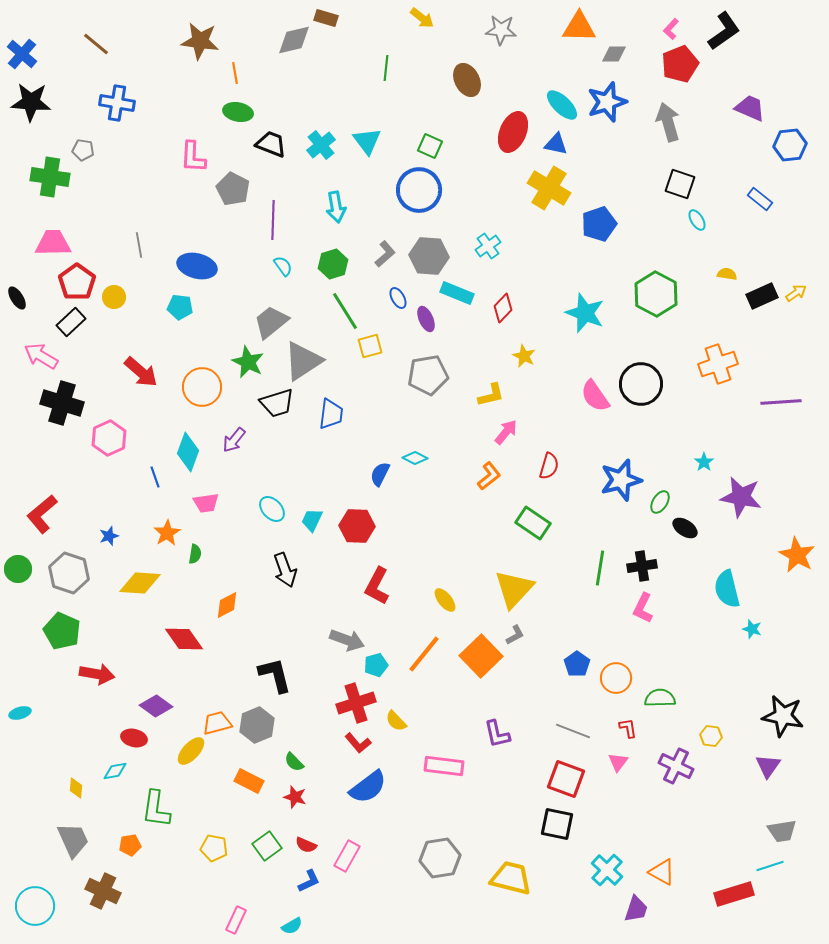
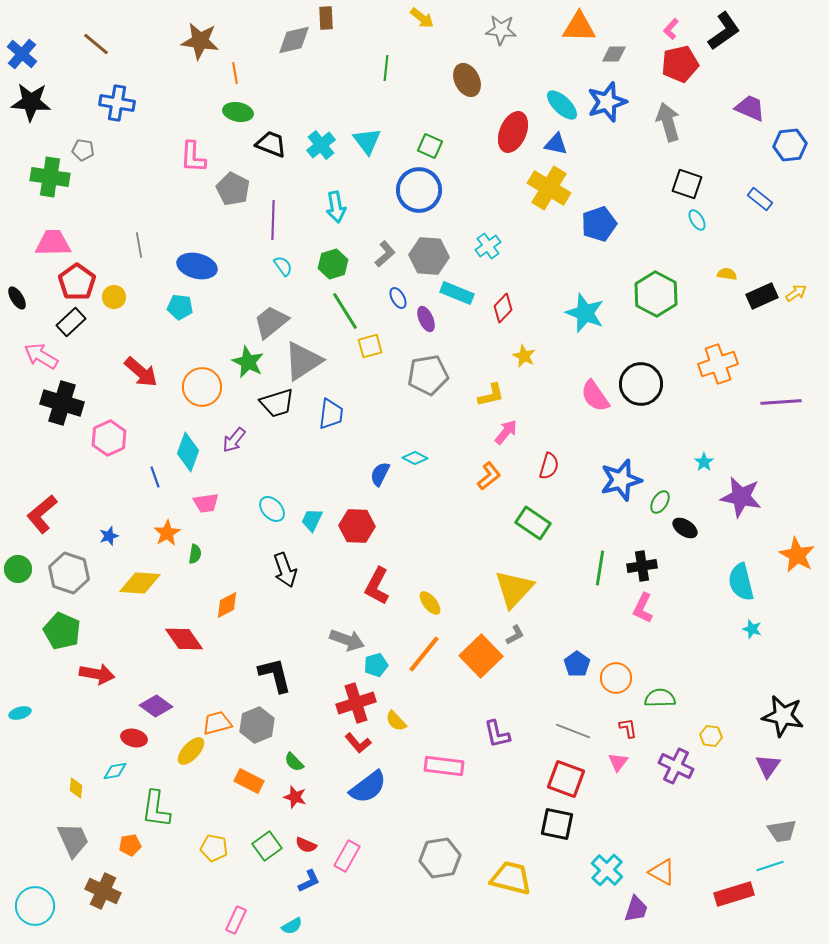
brown rectangle at (326, 18): rotated 70 degrees clockwise
red pentagon at (680, 64): rotated 9 degrees clockwise
black square at (680, 184): moved 7 px right
cyan semicircle at (727, 589): moved 14 px right, 7 px up
yellow ellipse at (445, 600): moved 15 px left, 3 px down
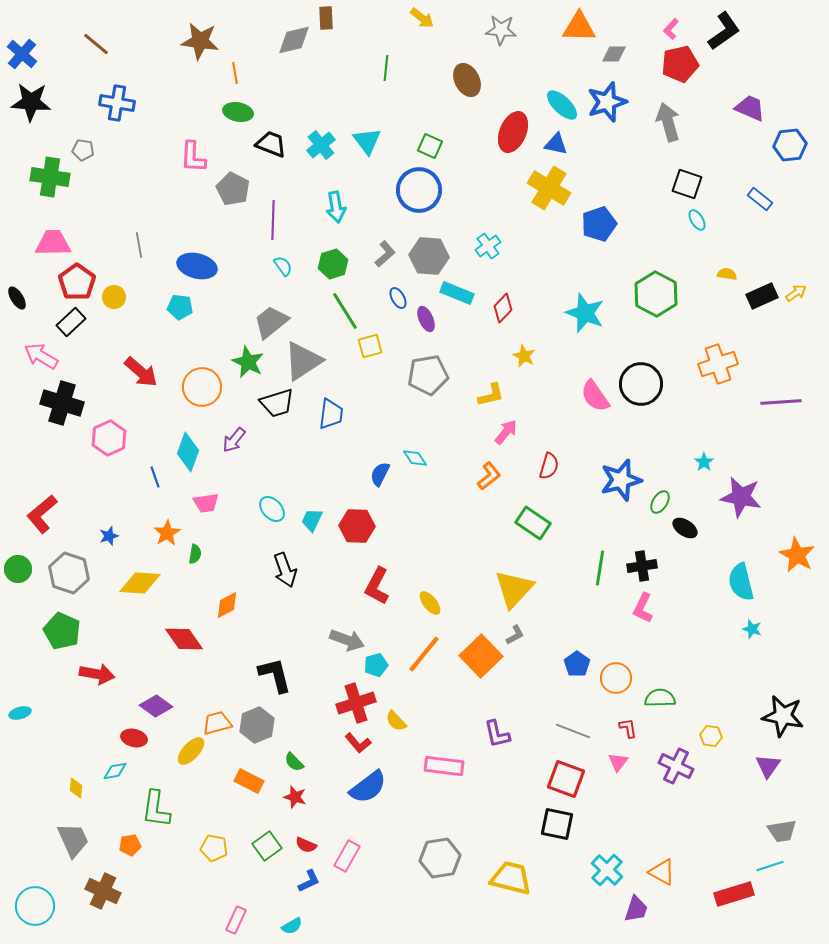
cyan diamond at (415, 458): rotated 30 degrees clockwise
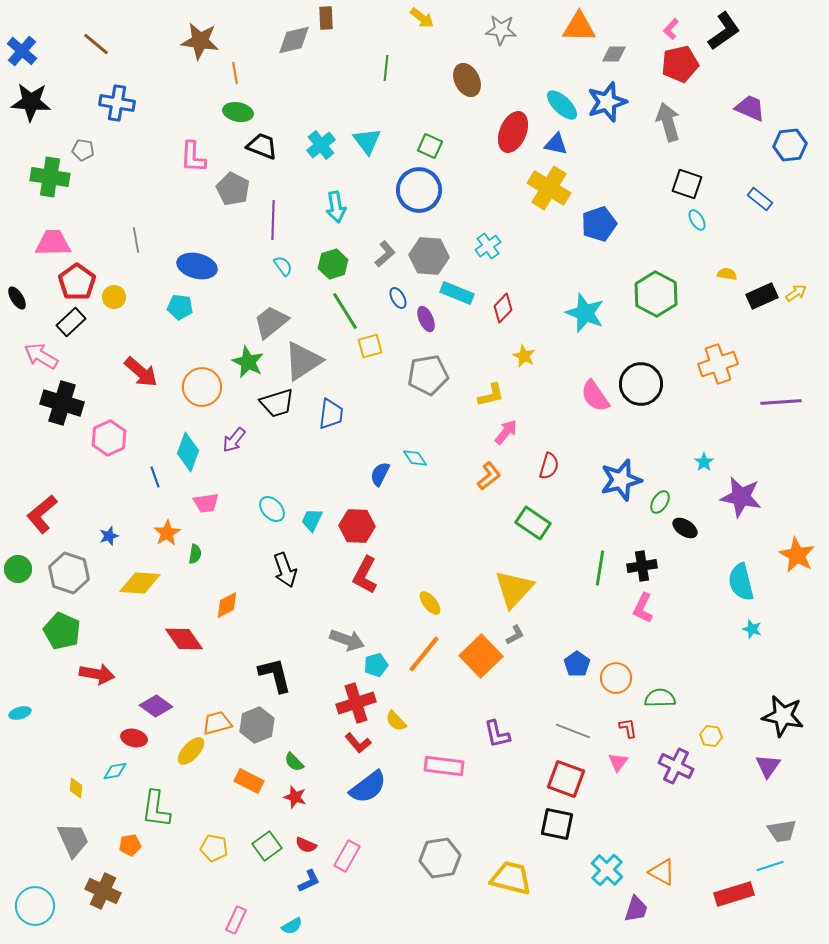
blue cross at (22, 54): moved 3 px up
black trapezoid at (271, 144): moved 9 px left, 2 px down
gray line at (139, 245): moved 3 px left, 5 px up
red L-shape at (377, 586): moved 12 px left, 11 px up
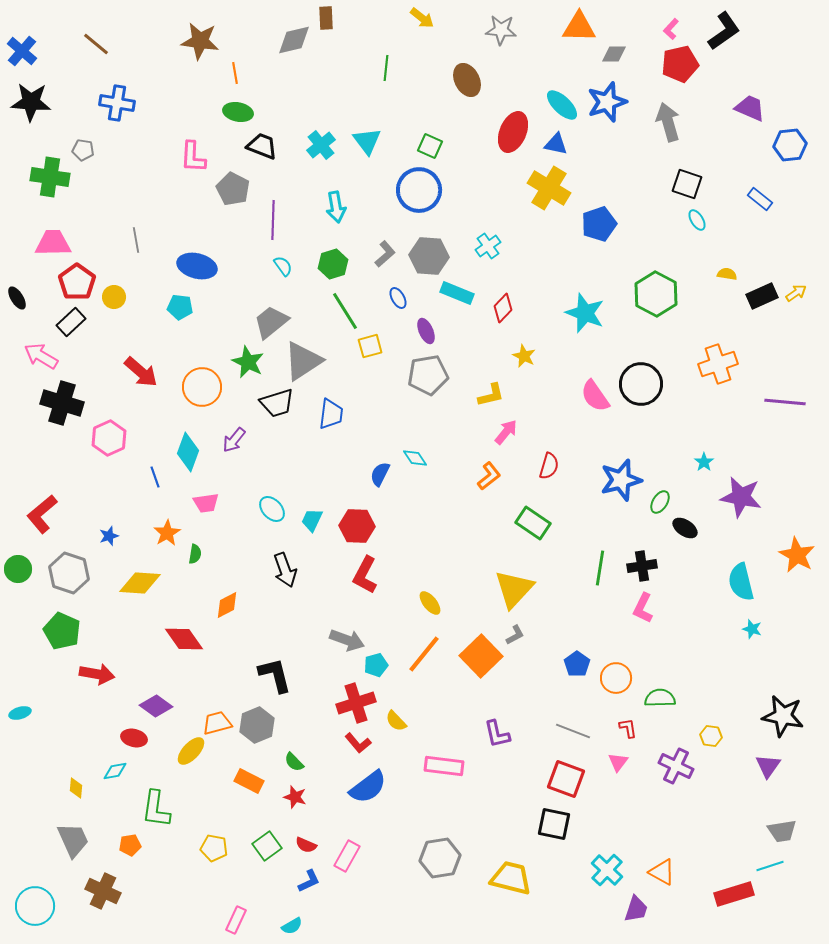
purple ellipse at (426, 319): moved 12 px down
purple line at (781, 402): moved 4 px right; rotated 9 degrees clockwise
black square at (557, 824): moved 3 px left
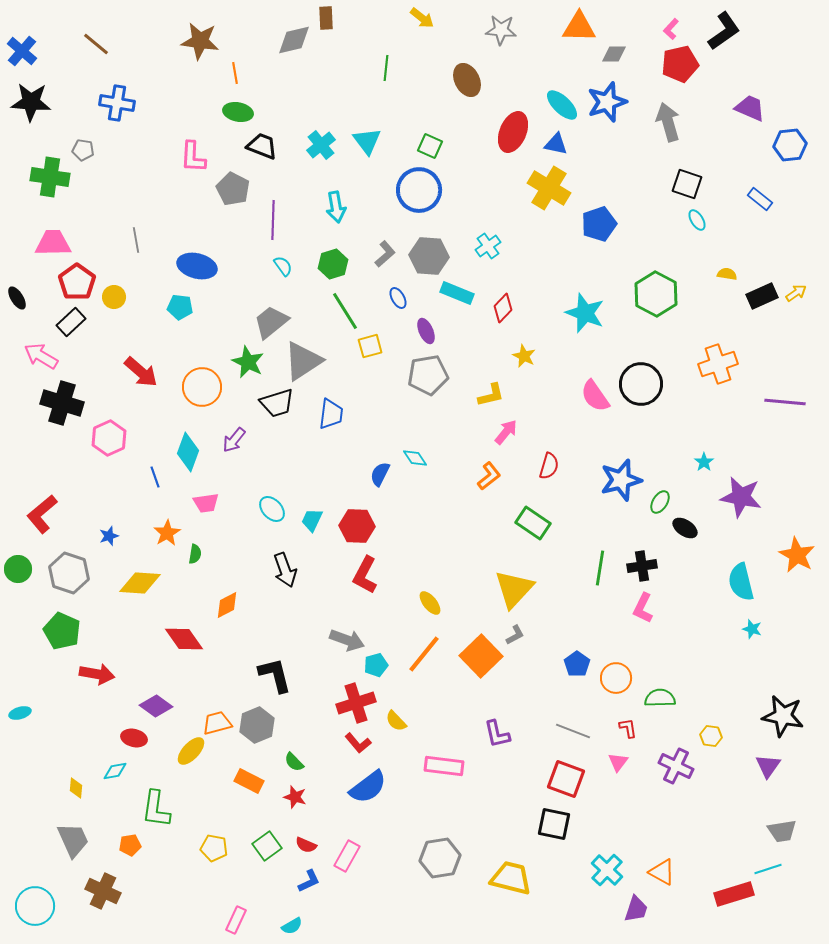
cyan line at (770, 866): moved 2 px left, 3 px down
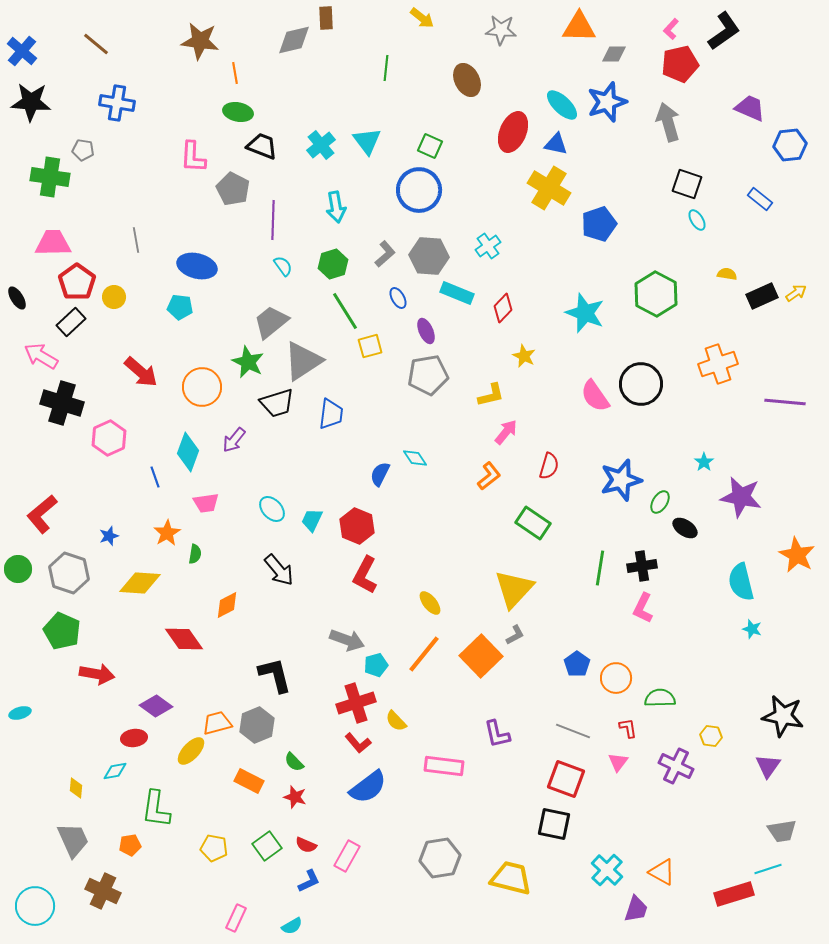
red hexagon at (357, 526): rotated 20 degrees clockwise
black arrow at (285, 570): moved 6 px left; rotated 20 degrees counterclockwise
red ellipse at (134, 738): rotated 20 degrees counterclockwise
pink rectangle at (236, 920): moved 2 px up
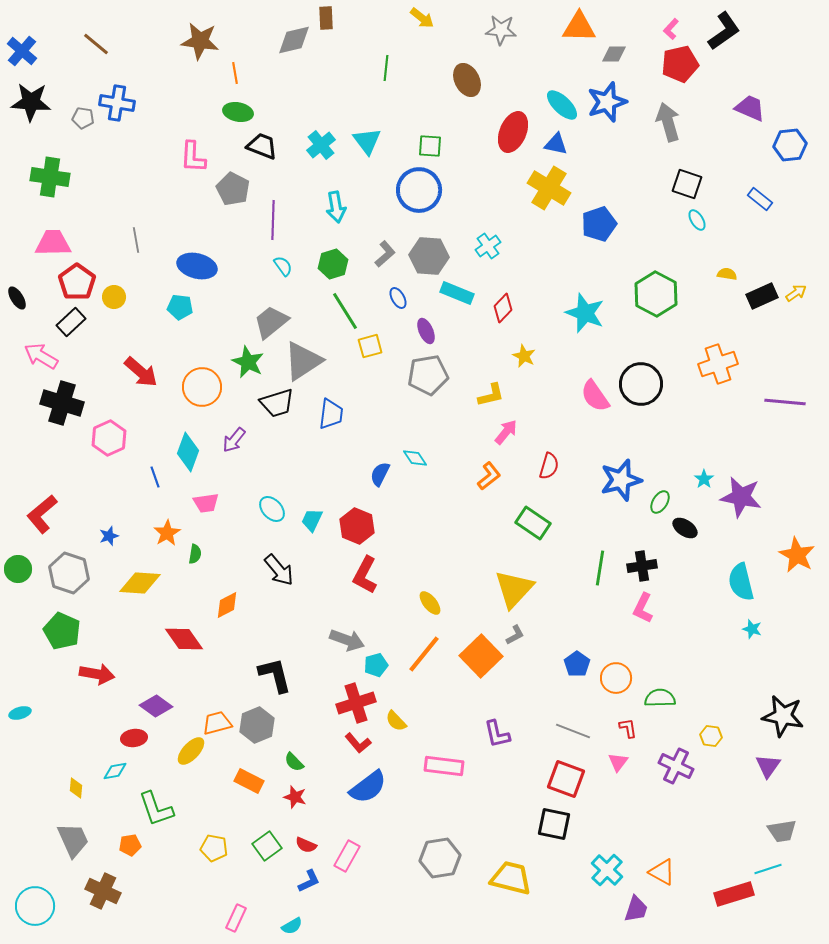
green square at (430, 146): rotated 20 degrees counterclockwise
gray pentagon at (83, 150): moved 32 px up
cyan star at (704, 462): moved 17 px down
green L-shape at (156, 809): rotated 27 degrees counterclockwise
